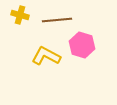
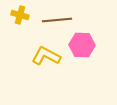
pink hexagon: rotated 15 degrees counterclockwise
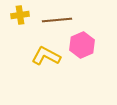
yellow cross: rotated 24 degrees counterclockwise
pink hexagon: rotated 25 degrees counterclockwise
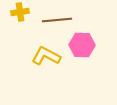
yellow cross: moved 3 px up
pink hexagon: rotated 25 degrees clockwise
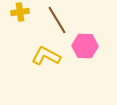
brown line: rotated 64 degrees clockwise
pink hexagon: moved 3 px right, 1 px down
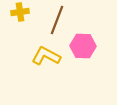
brown line: rotated 52 degrees clockwise
pink hexagon: moved 2 px left
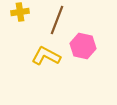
pink hexagon: rotated 10 degrees clockwise
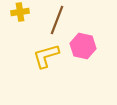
yellow L-shape: rotated 44 degrees counterclockwise
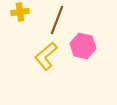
yellow L-shape: rotated 24 degrees counterclockwise
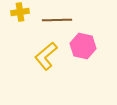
brown line: rotated 68 degrees clockwise
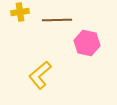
pink hexagon: moved 4 px right, 3 px up
yellow L-shape: moved 6 px left, 19 px down
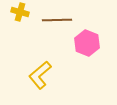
yellow cross: rotated 24 degrees clockwise
pink hexagon: rotated 10 degrees clockwise
